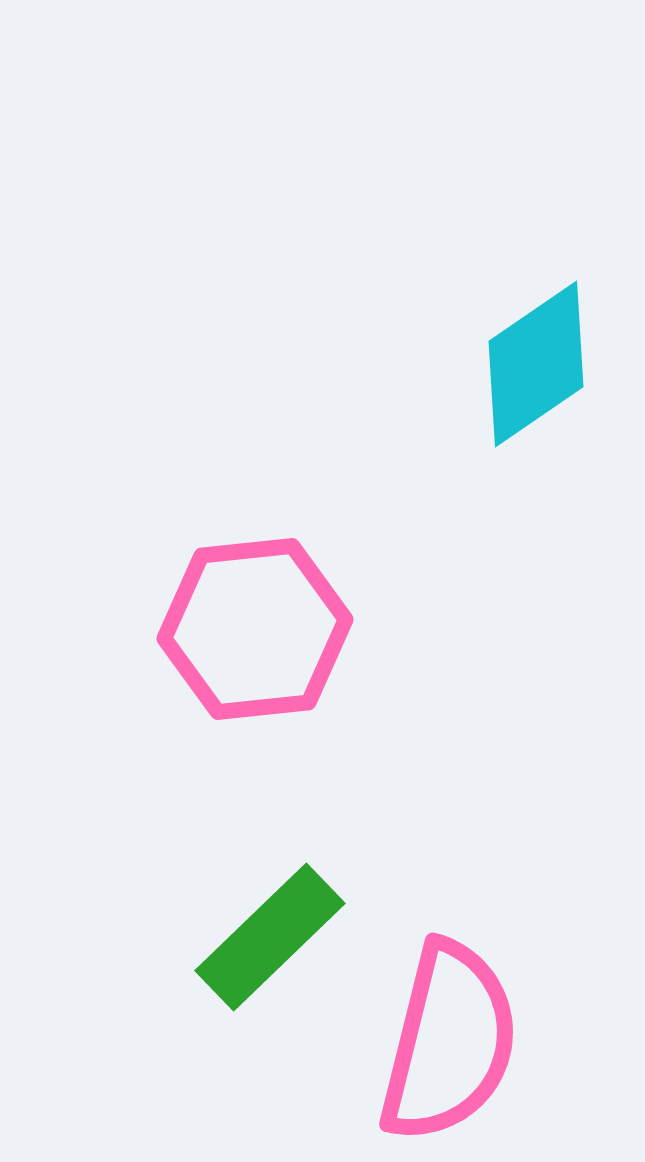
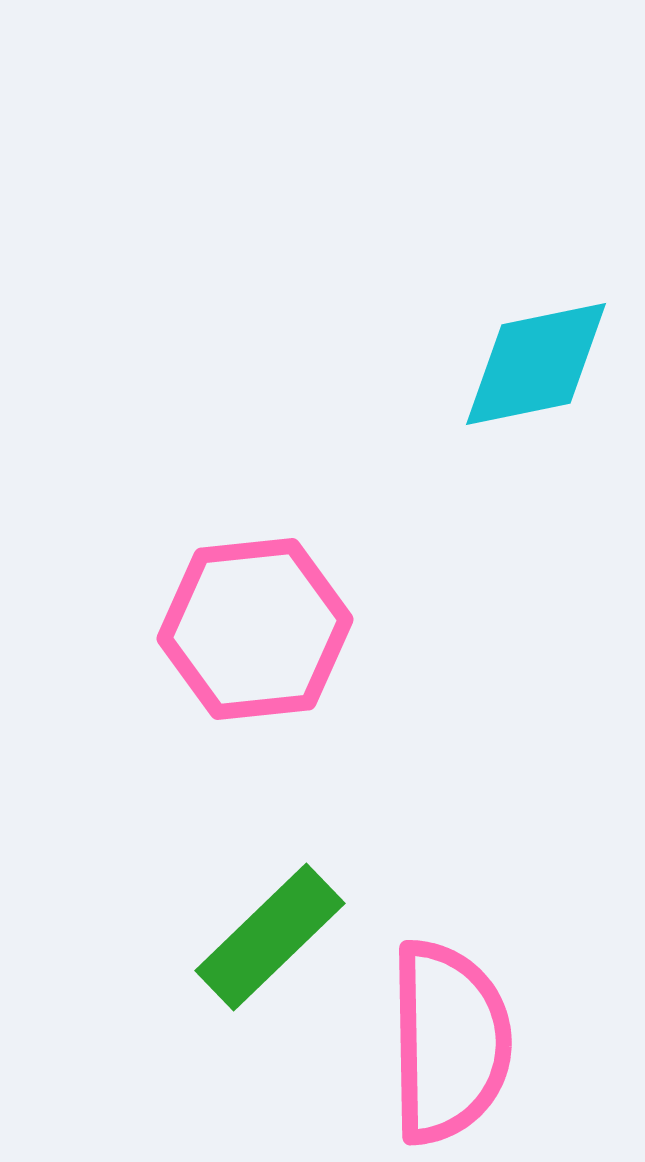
cyan diamond: rotated 23 degrees clockwise
pink semicircle: rotated 15 degrees counterclockwise
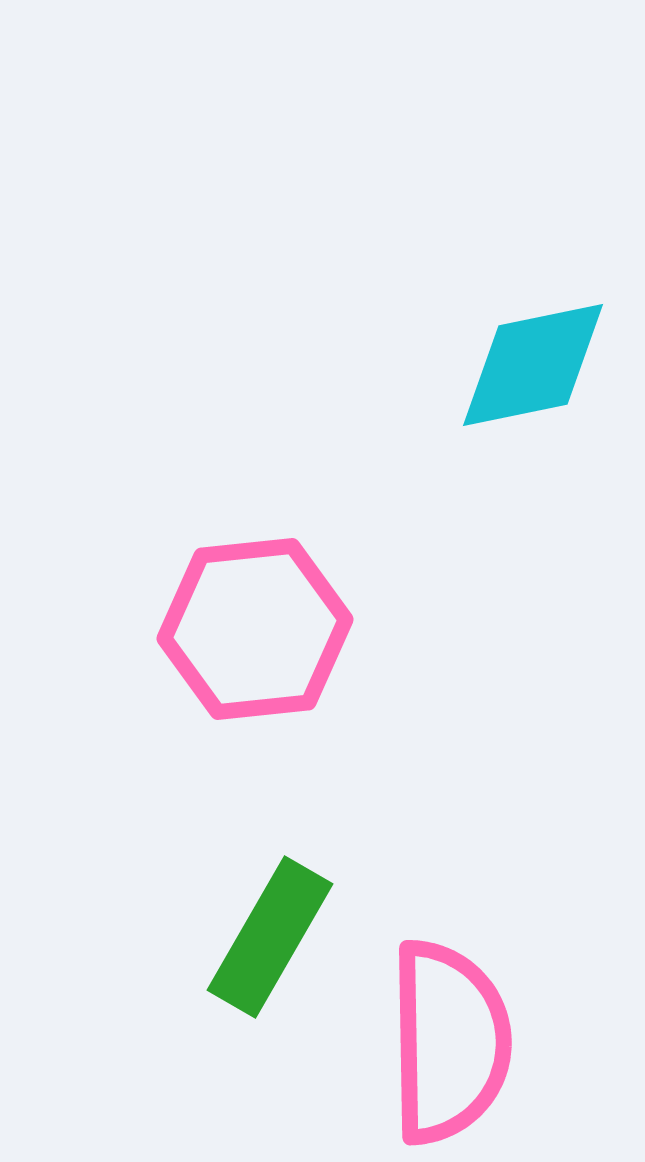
cyan diamond: moved 3 px left, 1 px down
green rectangle: rotated 16 degrees counterclockwise
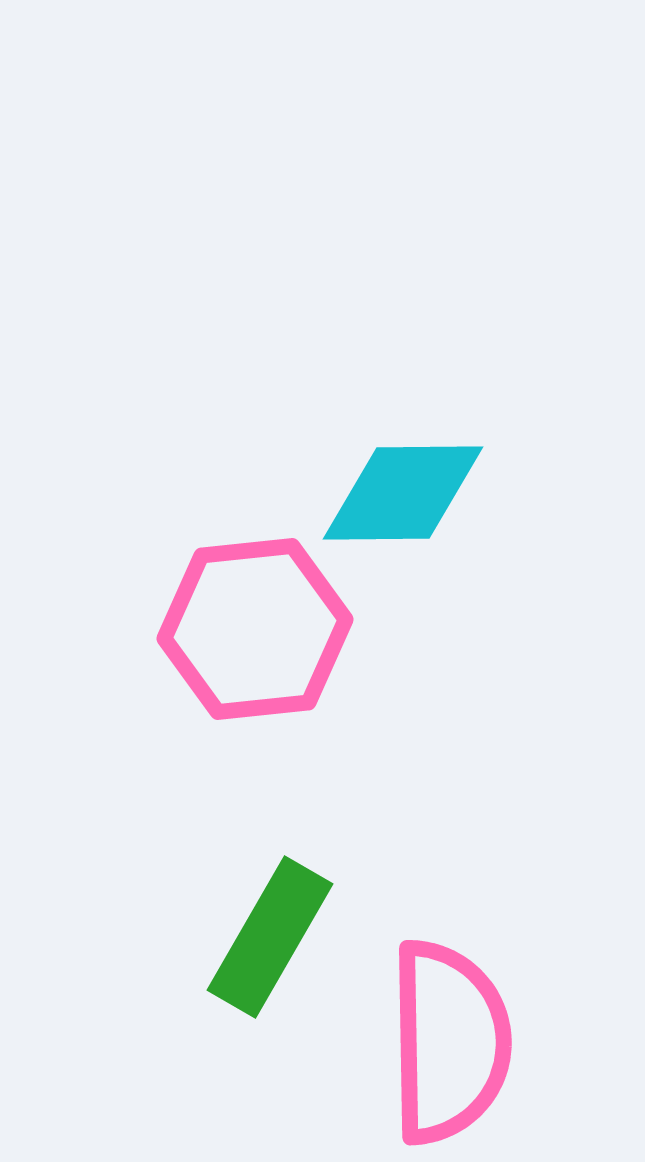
cyan diamond: moved 130 px left, 128 px down; rotated 11 degrees clockwise
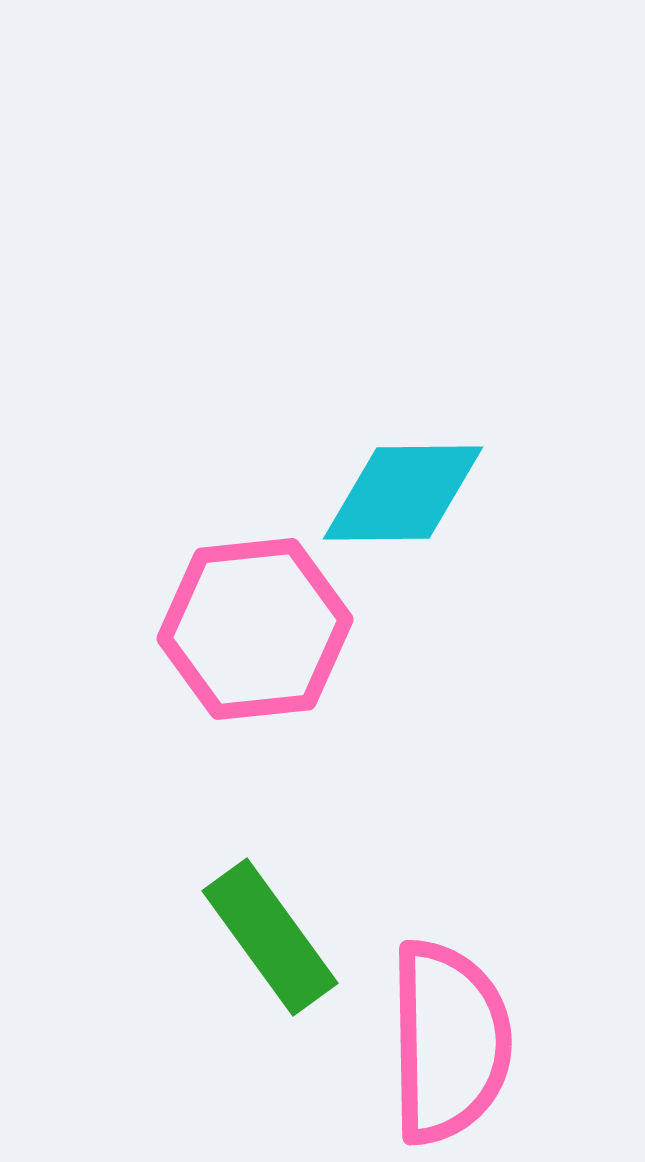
green rectangle: rotated 66 degrees counterclockwise
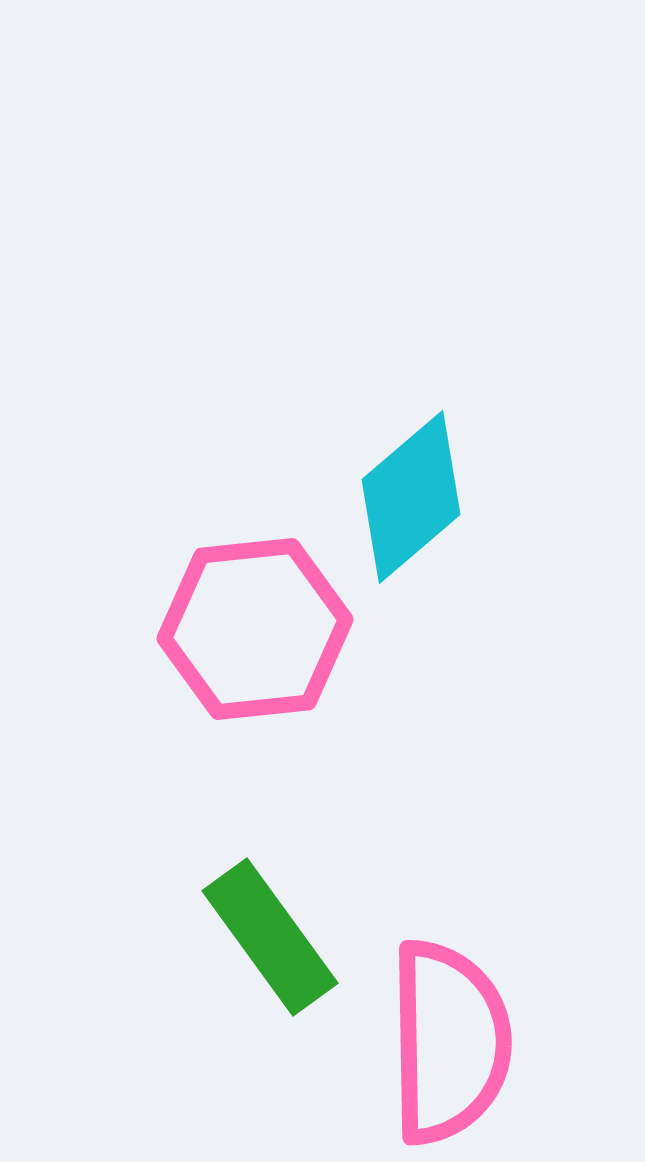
cyan diamond: moved 8 px right, 4 px down; rotated 40 degrees counterclockwise
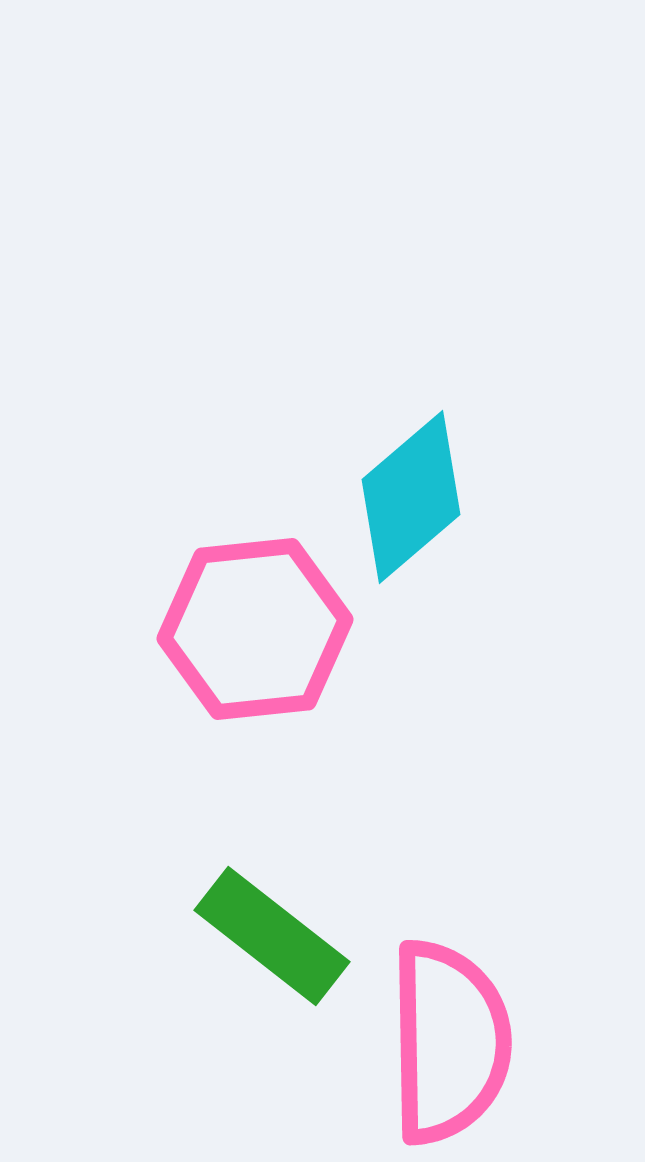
green rectangle: moved 2 px right, 1 px up; rotated 16 degrees counterclockwise
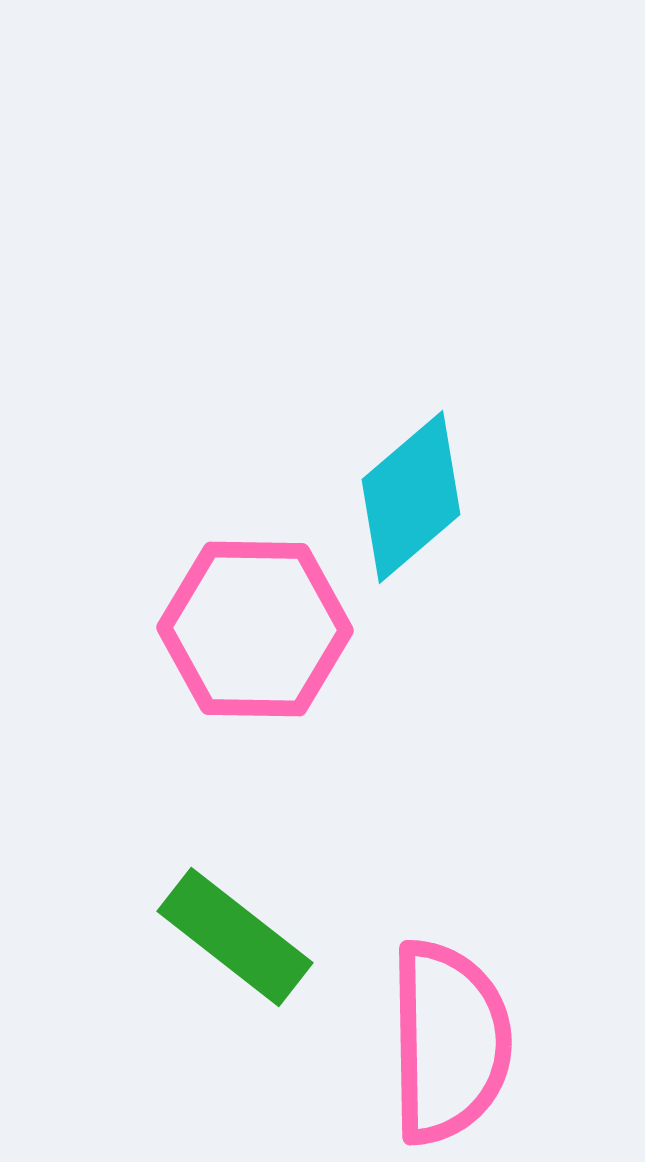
pink hexagon: rotated 7 degrees clockwise
green rectangle: moved 37 px left, 1 px down
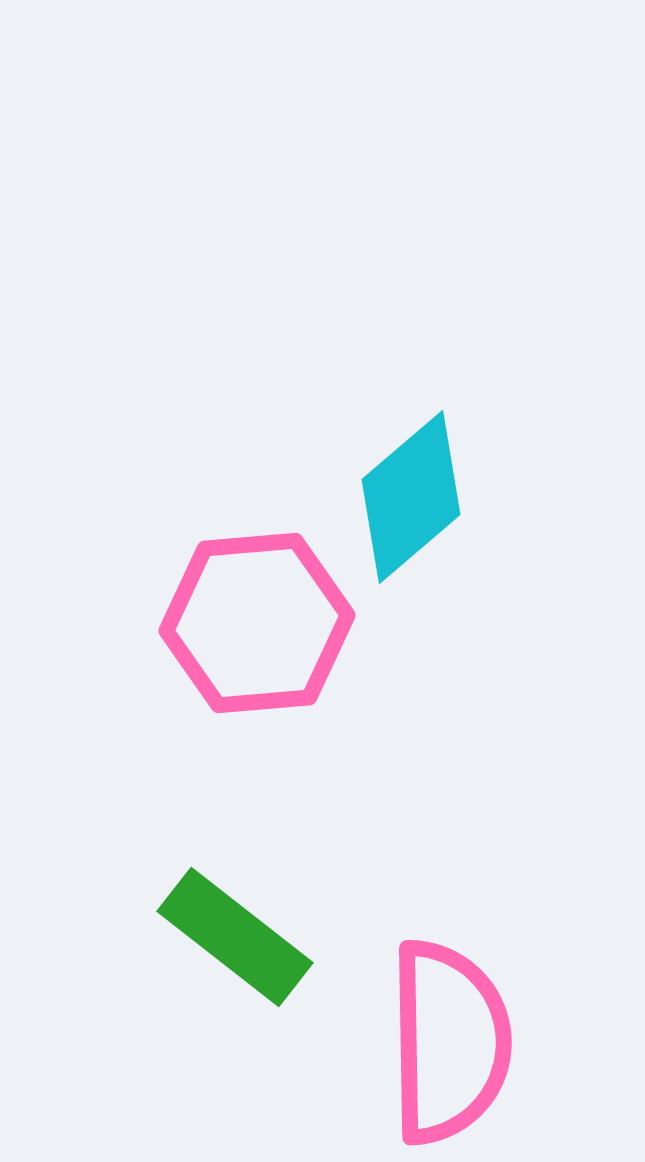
pink hexagon: moved 2 px right, 6 px up; rotated 6 degrees counterclockwise
